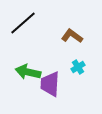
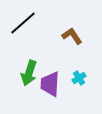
brown L-shape: rotated 20 degrees clockwise
cyan cross: moved 1 px right, 11 px down
green arrow: moved 1 px right, 1 px down; rotated 85 degrees counterclockwise
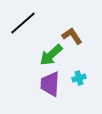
green arrow: moved 22 px right, 18 px up; rotated 30 degrees clockwise
cyan cross: rotated 16 degrees clockwise
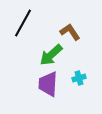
black line: rotated 20 degrees counterclockwise
brown L-shape: moved 2 px left, 4 px up
purple trapezoid: moved 2 px left
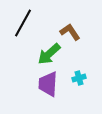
green arrow: moved 2 px left, 1 px up
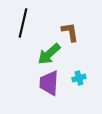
black line: rotated 16 degrees counterclockwise
brown L-shape: rotated 25 degrees clockwise
purple trapezoid: moved 1 px right, 1 px up
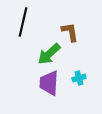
black line: moved 1 px up
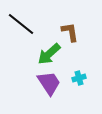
black line: moved 2 px left, 2 px down; rotated 64 degrees counterclockwise
purple trapezoid: rotated 144 degrees clockwise
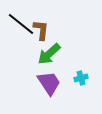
brown L-shape: moved 29 px left, 2 px up; rotated 15 degrees clockwise
cyan cross: moved 2 px right
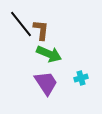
black line: rotated 12 degrees clockwise
green arrow: rotated 115 degrees counterclockwise
purple trapezoid: moved 3 px left
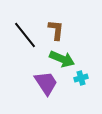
black line: moved 4 px right, 11 px down
brown L-shape: moved 15 px right
green arrow: moved 13 px right, 5 px down
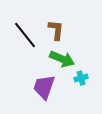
purple trapezoid: moved 2 px left, 4 px down; rotated 128 degrees counterclockwise
